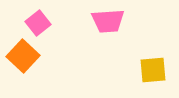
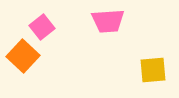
pink square: moved 4 px right, 4 px down
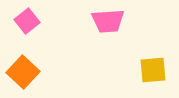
pink square: moved 15 px left, 6 px up
orange square: moved 16 px down
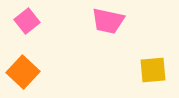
pink trapezoid: rotated 16 degrees clockwise
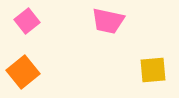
orange square: rotated 8 degrees clockwise
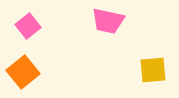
pink square: moved 1 px right, 5 px down
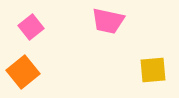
pink square: moved 3 px right, 1 px down
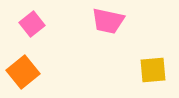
pink square: moved 1 px right, 3 px up
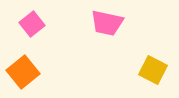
pink trapezoid: moved 1 px left, 2 px down
yellow square: rotated 32 degrees clockwise
